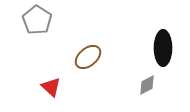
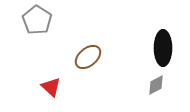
gray diamond: moved 9 px right
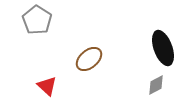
black ellipse: rotated 20 degrees counterclockwise
brown ellipse: moved 1 px right, 2 px down
red triangle: moved 4 px left, 1 px up
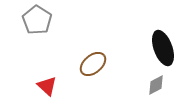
brown ellipse: moved 4 px right, 5 px down
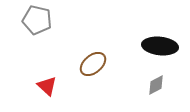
gray pentagon: rotated 20 degrees counterclockwise
black ellipse: moved 3 px left, 2 px up; rotated 64 degrees counterclockwise
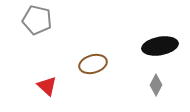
black ellipse: rotated 16 degrees counterclockwise
brown ellipse: rotated 24 degrees clockwise
gray diamond: rotated 35 degrees counterclockwise
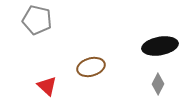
brown ellipse: moved 2 px left, 3 px down
gray diamond: moved 2 px right, 1 px up
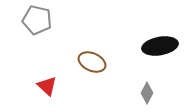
brown ellipse: moved 1 px right, 5 px up; rotated 40 degrees clockwise
gray diamond: moved 11 px left, 9 px down
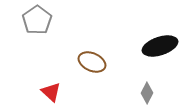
gray pentagon: rotated 24 degrees clockwise
black ellipse: rotated 8 degrees counterclockwise
red triangle: moved 4 px right, 6 px down
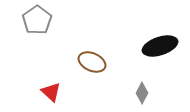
gray diamond: moved 5 px left
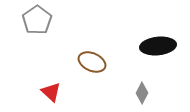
black ellipse: moved 2 px left; rotated 12 degrees clockwise
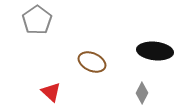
black ellipse: moved 3 px left, 5 px down; rotated 12 degrees clockwise
